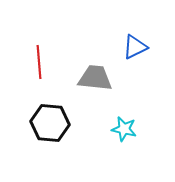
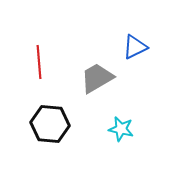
gray trapezoid: moved 2 px right; rotated 36 degrees counterclockwise
black hexagon: moved 1 px down
cyan star: moved 3 px left
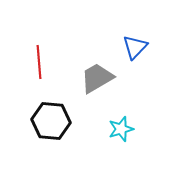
blue triangle: rotated 20 degrees counterclockwise
black hexagon: moved 1 px right, 3 px up
cyan star: rotated 30 degrees counterclockwise
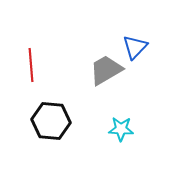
red line: moved 8 px left, 3 px down
gray trapezoid: moved 9 px right, 8 px up
cyan star: rotated 20 degrees clockwise
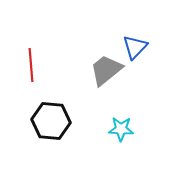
gray trapezoid: rotated 9 degrees counterclockwise
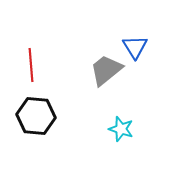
blue triangle: rotated 16 degrees counterclockwise
black hexagon: moved 15 px left, 5 px up
cyan star: rotated 15 degrees clockwise
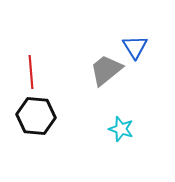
red line: moved 7 px down
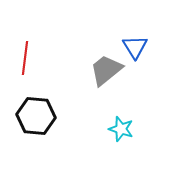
red line: moved 6 px left, 14 px up; rotated 12 degrees clockwise
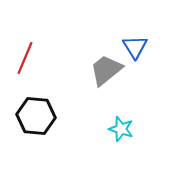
red line: rotated 16 degrees clockwise
